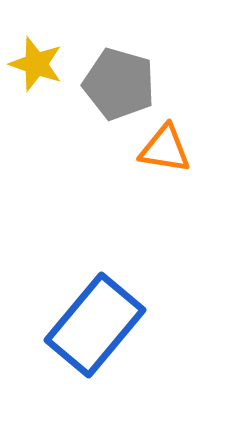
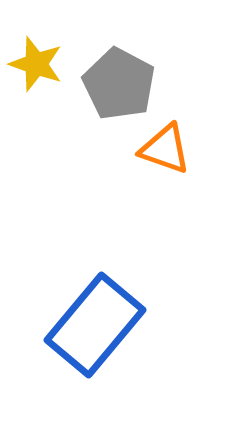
gray pentagon: rotated 12 degrees clockwise
orange triangle: rotated 10 degrees clockwise
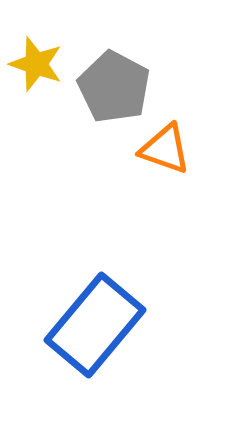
gray pentagon: moved 5 px left, 3 px down
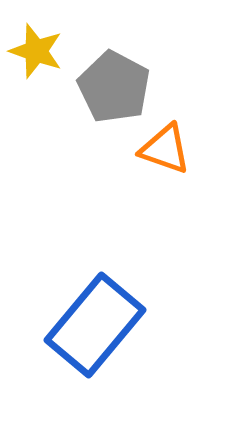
yellow star: moved 13 px up
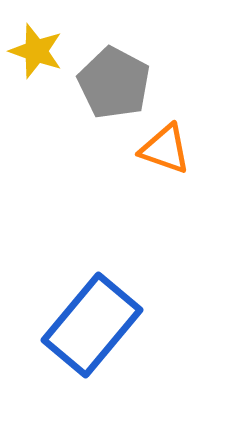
gray pentagon: moved 4 px up
blue rectangle: moved 3 px left
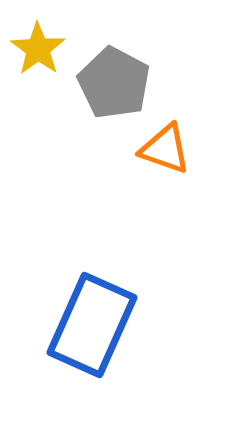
yellow star: moved 2 px right, 2 px up; rotated 16 degrees clockwise
blue rectangle: rotated 16 degrees counterclockwise
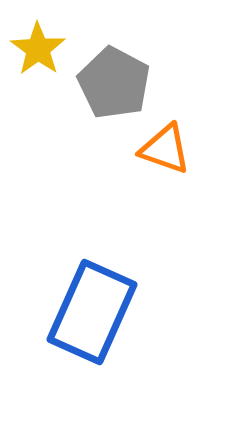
blue rectangle: moved 13 px up
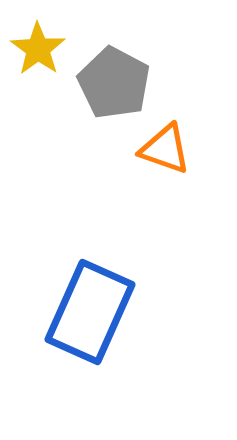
blue rectangle: moved 2 px left
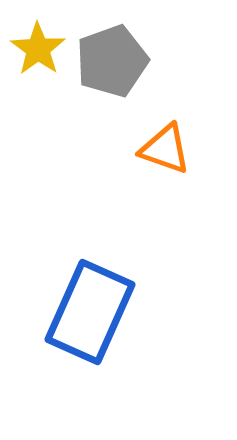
gray pentagon: moved 2 px left, 22 px up; rotated 24 degrees clockwise
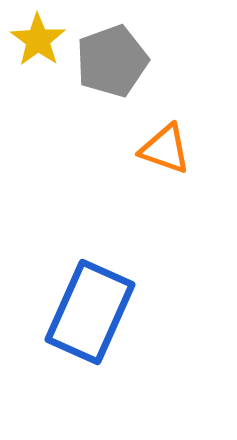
yellow star: moved 9 px up
